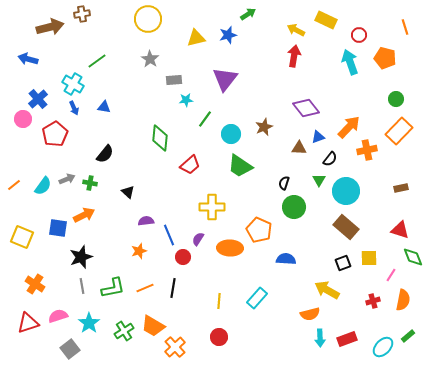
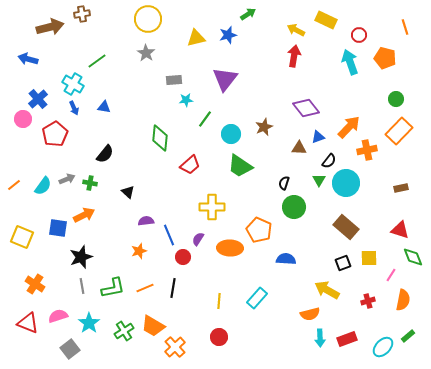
gray star at (150, 59): moved 4 px left, 6 px up
black semicircle at (330, 159): moved 1 px left, 2 px down
cyan circle at (346, 191): moved 8 px up
red cross at (373, 301): moved 5 px left
red triangle at (28, 323): rotated 40 degrees clockwise
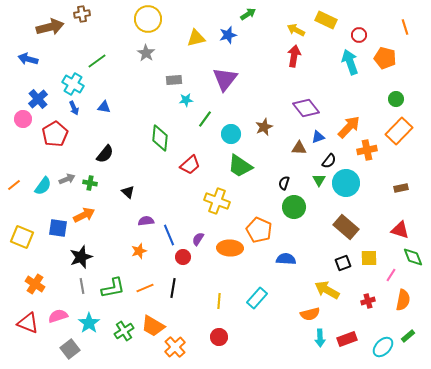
yellow cross at (212, 207): moved 5 px right, 6 px up; rotated 20 degrees clockwise
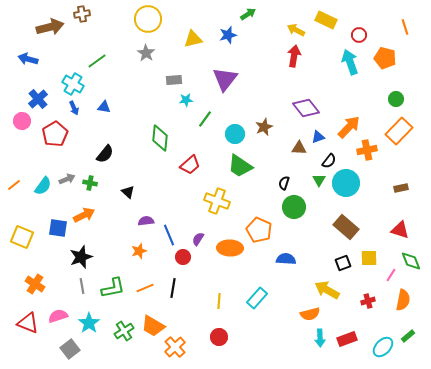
yellow triangle at (196, 38): moved 3 px left, 1 px down
pink circle at (23, 119): moved 1 px left, 2 px down
cyan circle at (231, 134): moved 4 px right
green diamond at (413, 257): moved 2 px left, 4 px down
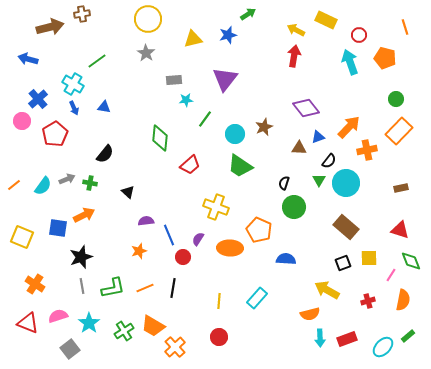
yellow cross at (217, 201): moved 1 px left, 6 px down
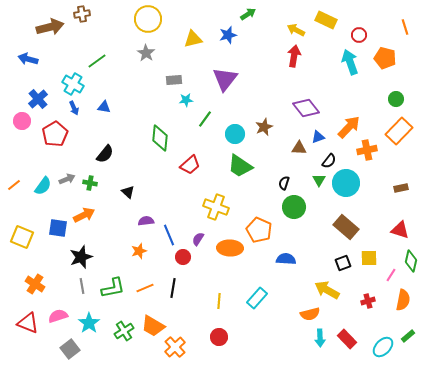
green diamond at (411, 261): rotated 35 degrees clockwise
red rectangle at (347, 339): rotated 66 degrees clockwise
